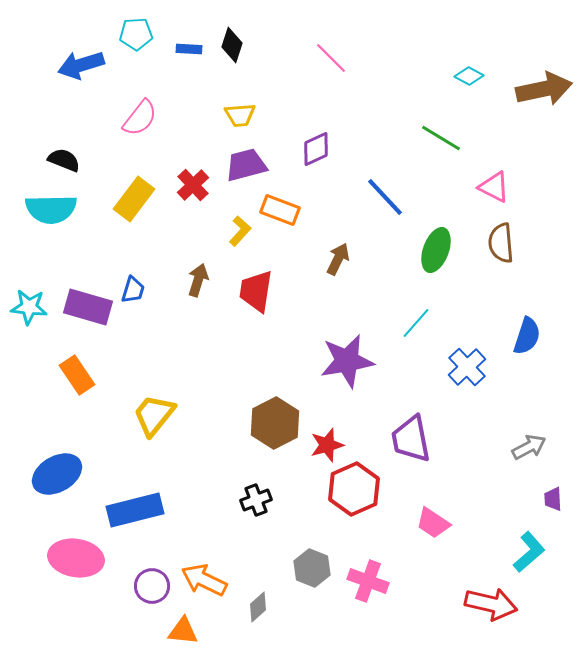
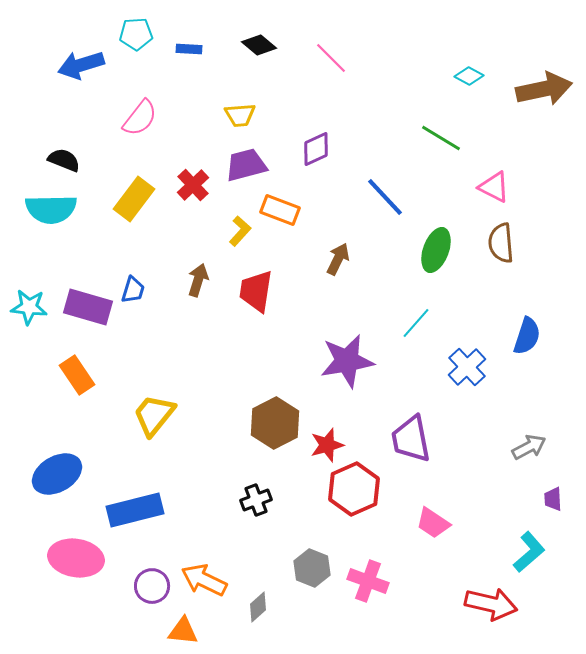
black diamond at (232, 45): moved 27 px right; rotated 68 degrees counterclockwise
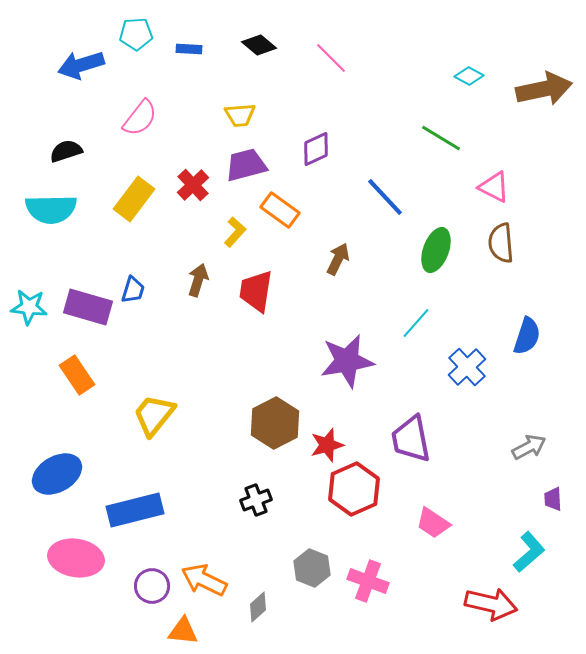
black semicircle at (64, 160): moved 2 px right, 9 px up; rotated 40 degrees counterclockwise
orange rectangle at (280, 210): rotated 15 degrees clockwise
yellow L-shape at (240, 231): moved 5 px left, 1 px down
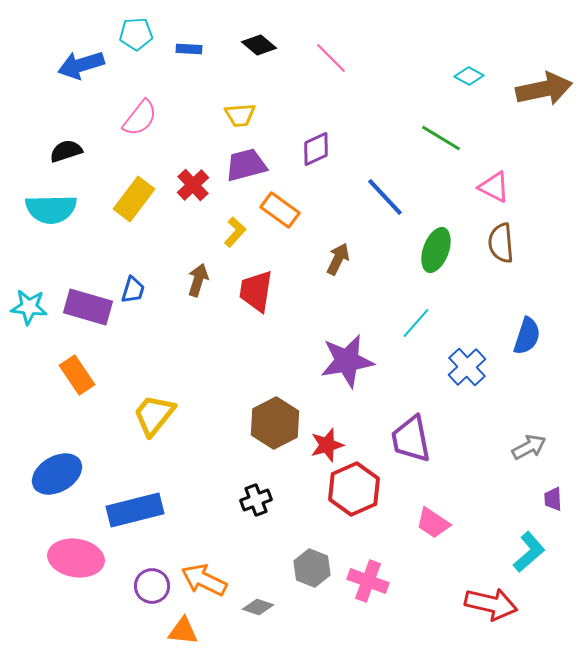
gray diamond at (258, 607): rotated 60 degrees clockwise
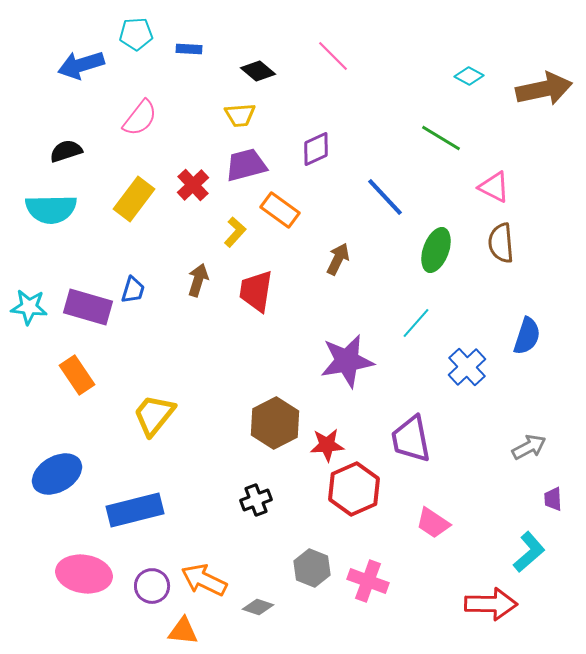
black diamond at (259, 45): moved 1 px left, 26 px down
pink line at (331, 58): moved 2 px right, 2 px up
red star at (327, 445): rotated 12 degrees clockwise
pink ellipse at (76, 558): moved 8 px right, 16 px down
red arrow at (491, 604): rotated 12 degrees counterclockwise
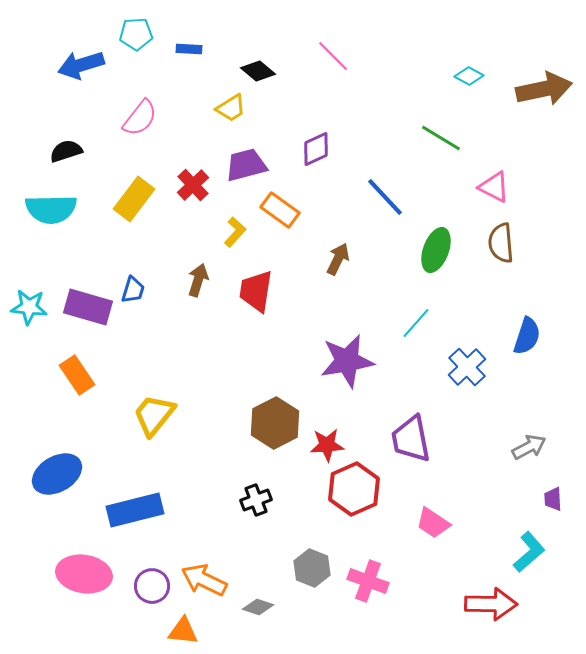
yellow trapezoid at (240, 115): moved 9 px left, 7 px up; rotated 28 degrees counterclockwise
